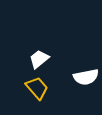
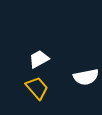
white trapezoid: rotated 10 degrees clockwise
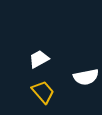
yellow trapezoid: moved 6 px right, 4 px down
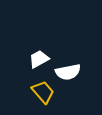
white semicircle: moved 18 px left, 5 px up
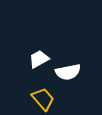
yellow trapezoid: moved 7 px down
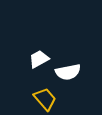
yellow trapezoid: moved 2 px right
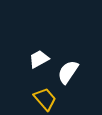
white semicircle: rotated 135 degrees clockwise
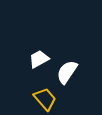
white semicircle: moved 1 px left
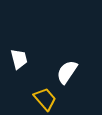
white trapezoid: moved 20 px left; rotated 105 degrees clockwise
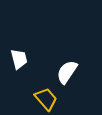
yellow trapezoid: moved 1 px right
